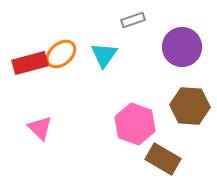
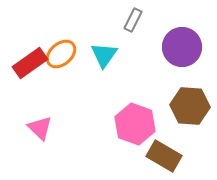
gray rectangle: rotated 45 degrees counterclockwise
red rectangle: rotated 20 degrees counterclockwise
brown rectangle: moved 1 px right, 3 px up
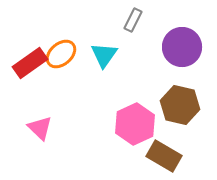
brown hexagon: moved 10 px left, 1 px up; rotated 9 degrees clockwise
pink hexagon: rotated 15 degrees clockwise
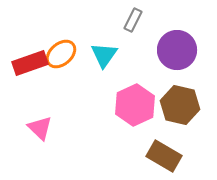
purple circle: moved 5 px left, 3 px down
red rectangle: rotated 16 degrees clockwise
pink hexagon: moved 19 px up
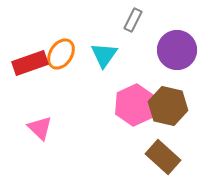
orange ellipse: rotated 16 degrees counterclockwise
brown hexagon: moved 12 px left, 1 px down
brown rectangle: moved 1 px left, 1 px down; rotated 12 degrees clockwise
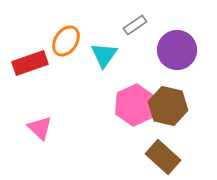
gray rectangle: moved 2 px right, 5 px down; rotated 30 degrees clockwise
orange ellipse: moved 5 px right, 13 px up
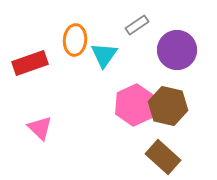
gray rectangle: moved 2 px right
orange ellipse: moved 9 px right, 1 px up; rotated 28 degrees counterclockwise
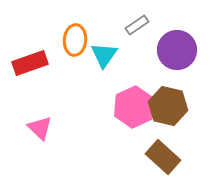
pink hexagon: moved 1 px left, 2 px down
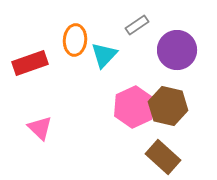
cyan triangle: rotated 8 degrees clockwise
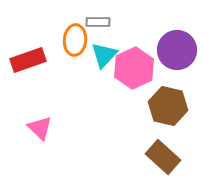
gray rectangle: moved 39 px left, 3 px up; rotated 35 degrees clockwise
red rectangle: moved 2 px left, 3 px up
pink hexagon: moved 39 px up
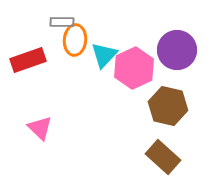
gray rectangle: moved 36 px left
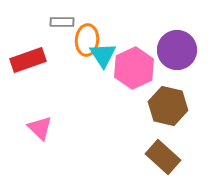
orange ellipse: moved 12 px right
cyan triangle: moved 1 px left; rotated 16 degrees counterclockwise
